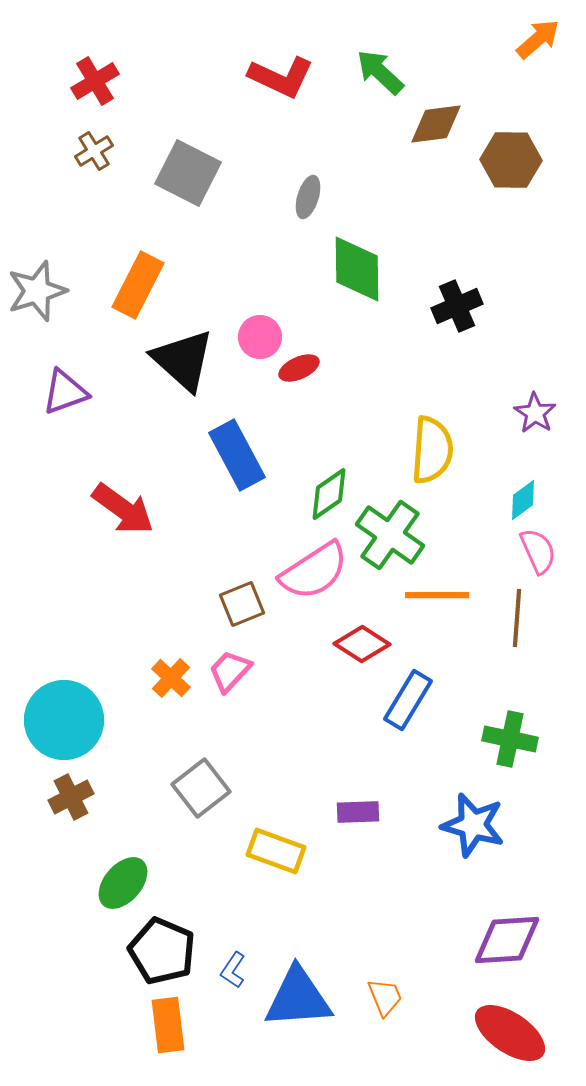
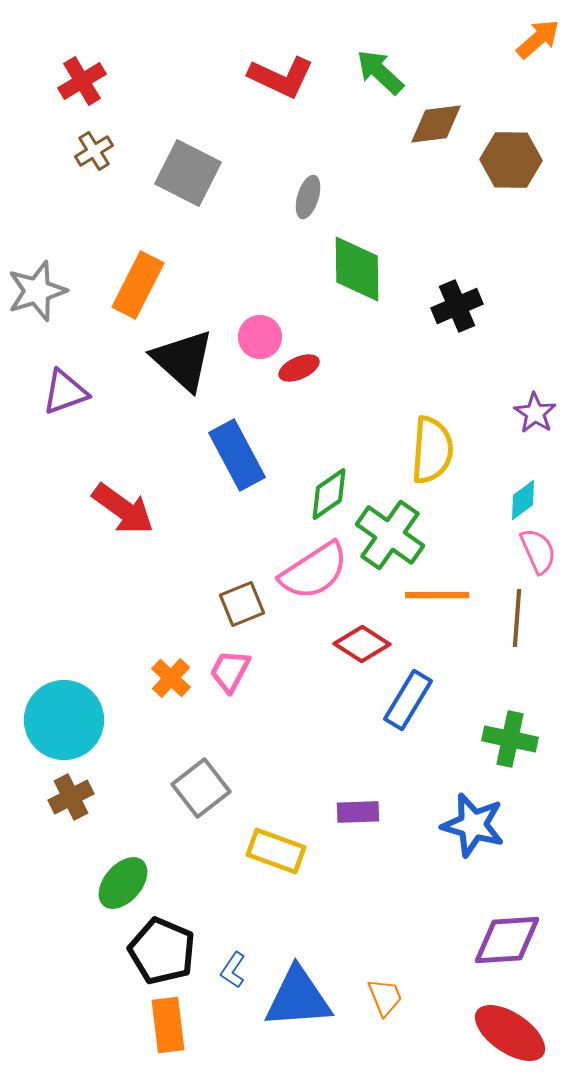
red cross at (95, 81): moved 13 px left
pink trapezoid at (230, 671): rotated 15 degrees counterclockwise
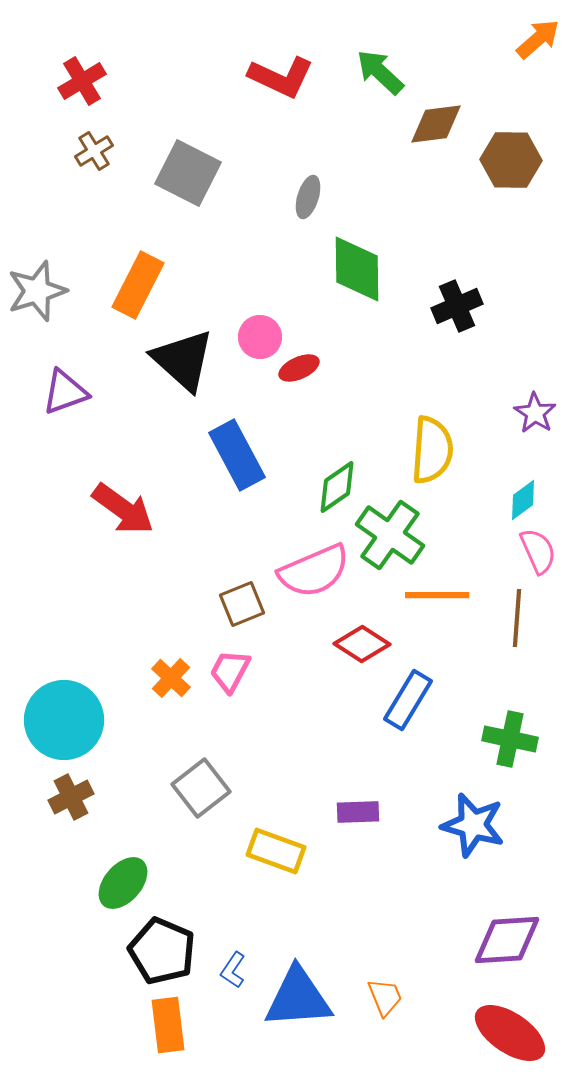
green diamond at (329, 494): moved 8 px right, 7 px up
pink semicircle at (314, 571): rotated 10 degrees clockwise
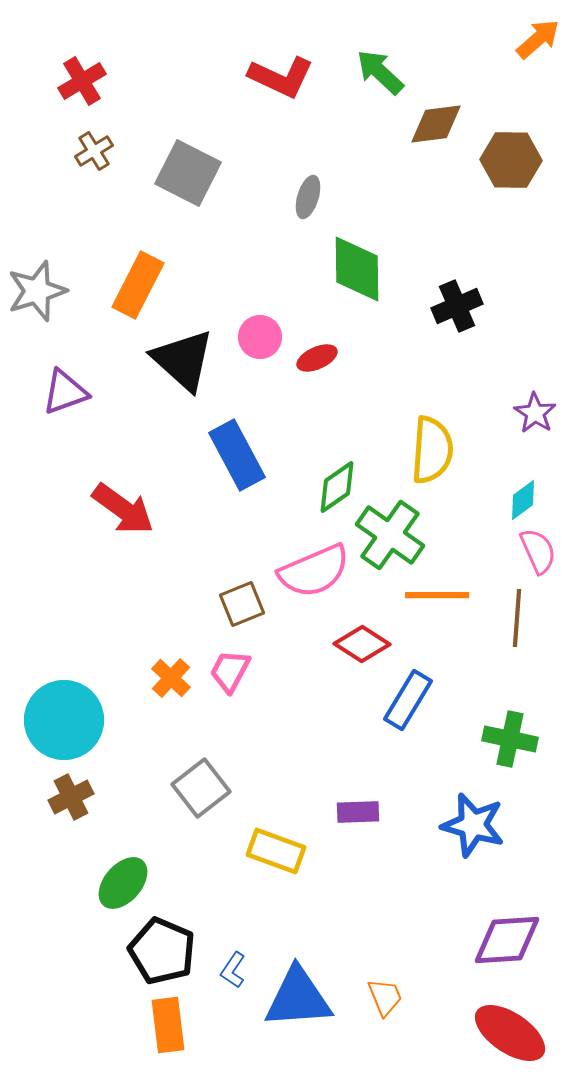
red ellipse at (299, 368): moved 18 px right, 10 px up
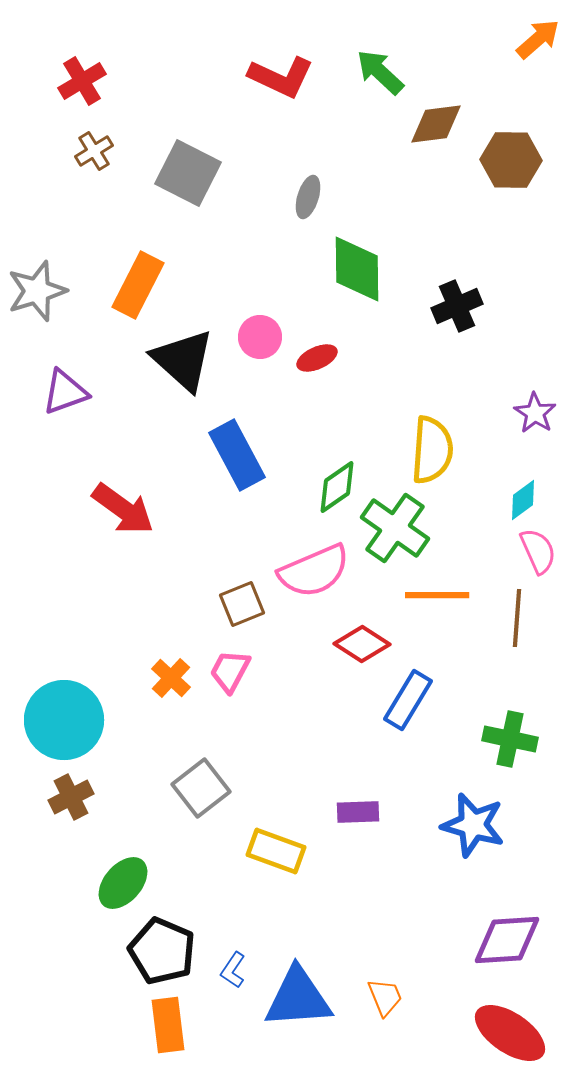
green cross at (390, 535): moved 5 px right, 7 px up
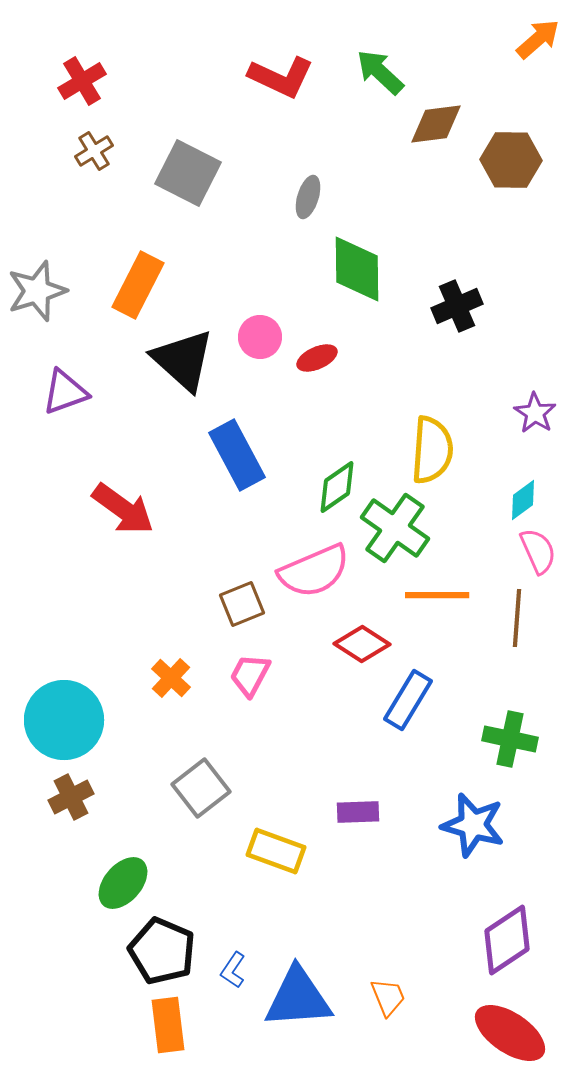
pink trapezoid at (230, 671): moved 20 px right, 4 px down
purple diamond at (507, 940): rotated 30 degrees counterclockwise
orange trapezoid at (385, 997): moved 3 px right
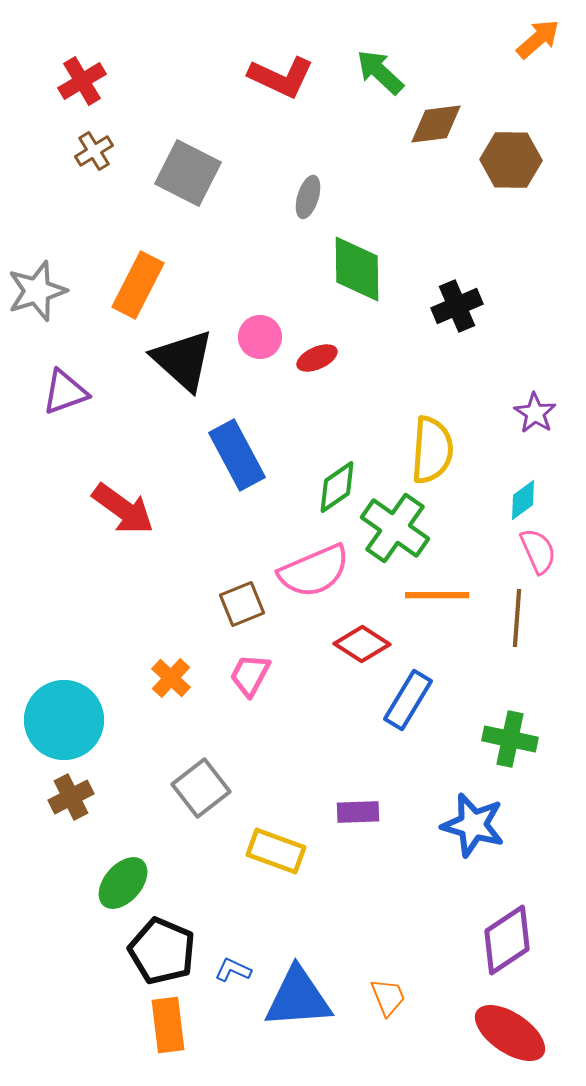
blue L-shape at (233, 970): rotated 81 degrees clockwise
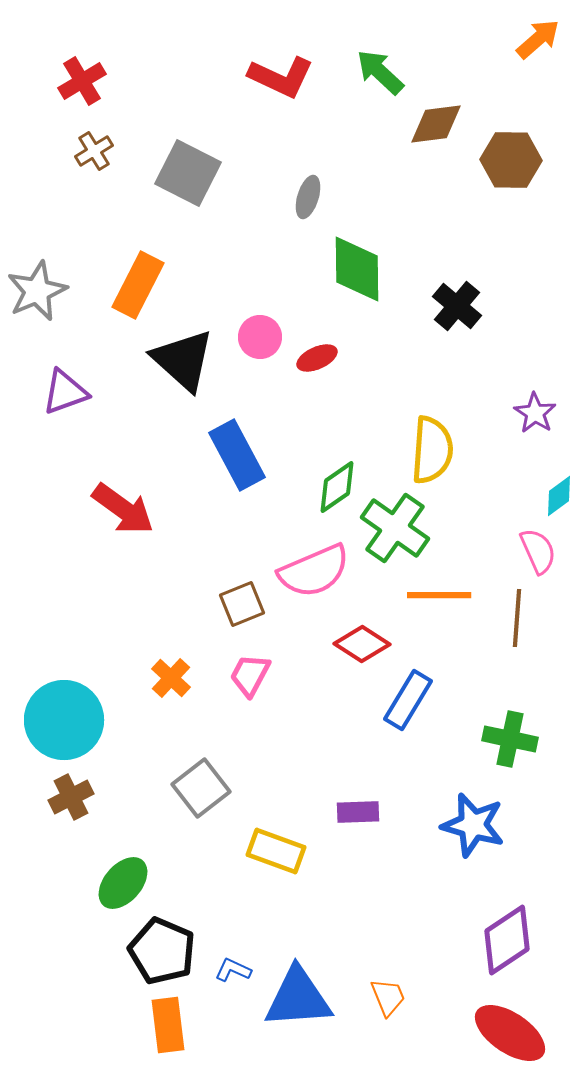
gray star at (37, 291): rotated 6 degrees counterclockwise
black cross at (457, 306): rotated 27 degrees counterclockwise
cyan diamond at (523, 500): moved 36 px right, 4 px up
orange line at (437, 595): moved 2 px right
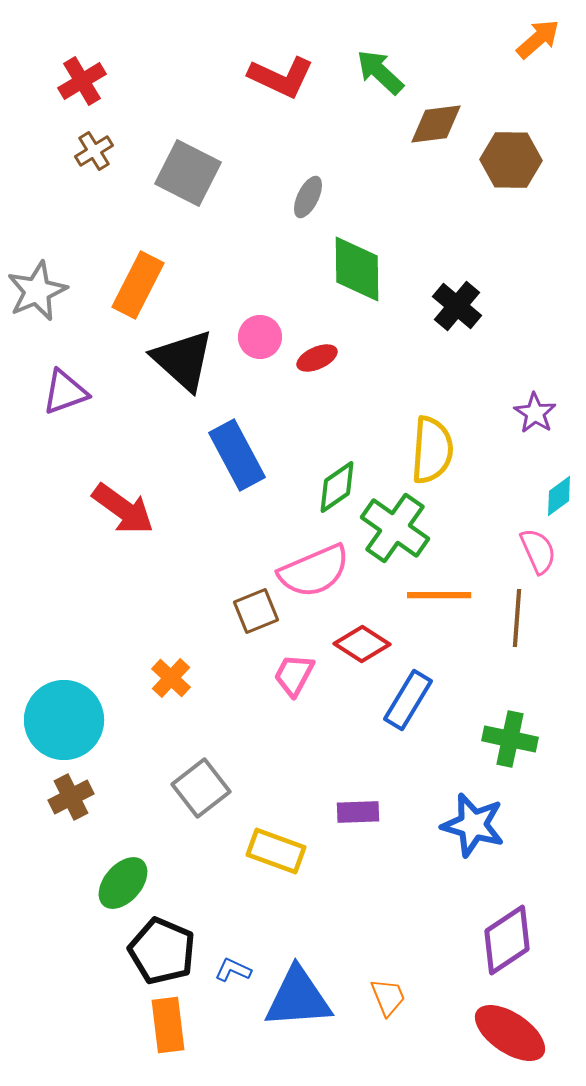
gray ellipse at (308, 197): rotated 9 degrees clockwise
brown square at (242, 604): moved 14 px right, 7 px down
pink trapezoid at (250, 675): moved 44 px right
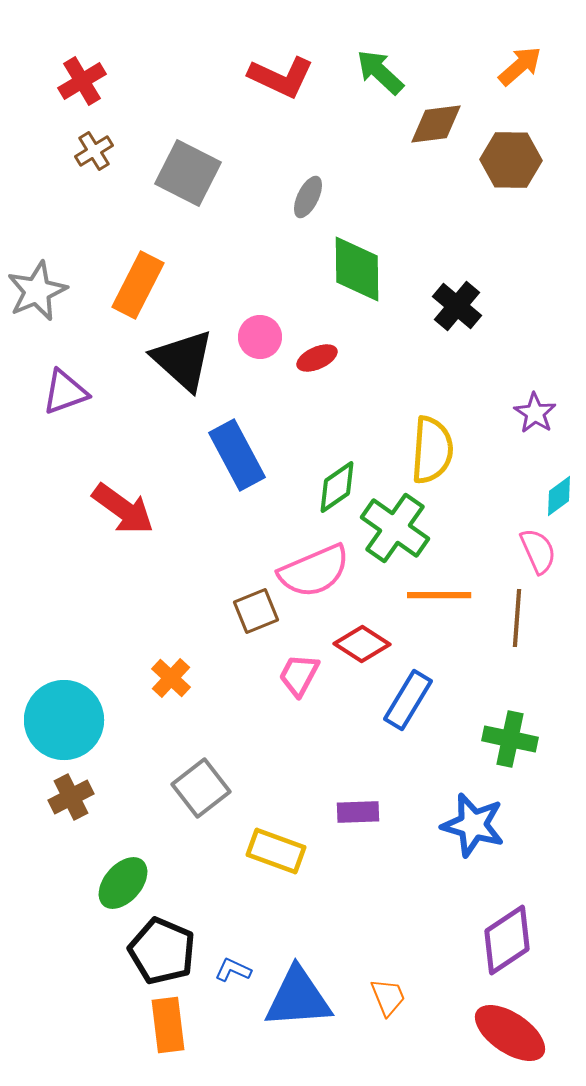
orange arrow at (538, 39): moved 18 px left, 27 px down
pink trapezoid at (294, 675): moved 5 px right
